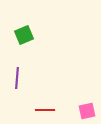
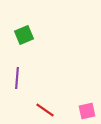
red line: rotated 36 degrees clockwise
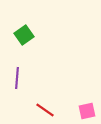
green square: rotated 12 degrees counterclockwise
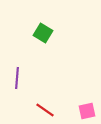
green square: moved 19 px right, 2 px up; rotated 24 degrees counterclockwise
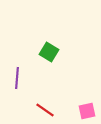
green square: moved 6 px right, 19 px down
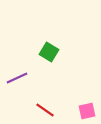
purple line: rotated 60 degrees clockwise
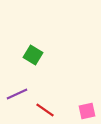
green square: moved 16 px left, 3 px down
purple line: moved 16 px down
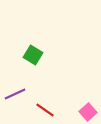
purple line: moved 2 px left
pink square: moved 1 px right, 1 px down; rotated 30 degrees counterclockwise
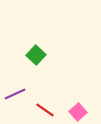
green square: moved 3 px right; rotated 12 degrees clockwise
pink square: moved 10 px left
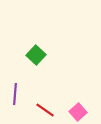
purple line: rotated 60 degrees counterclockwise
